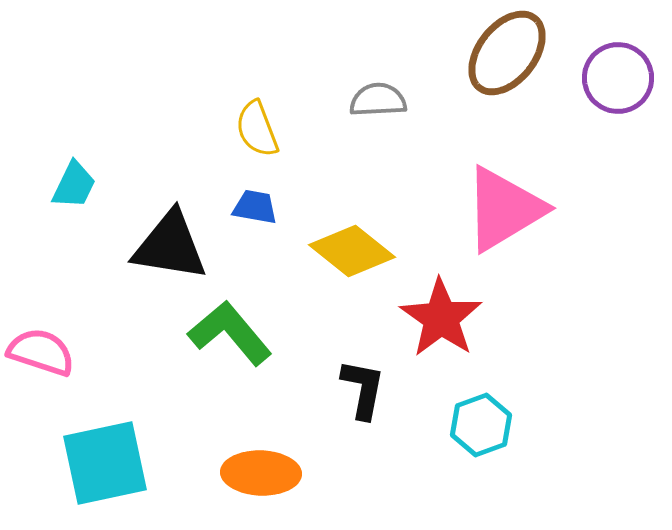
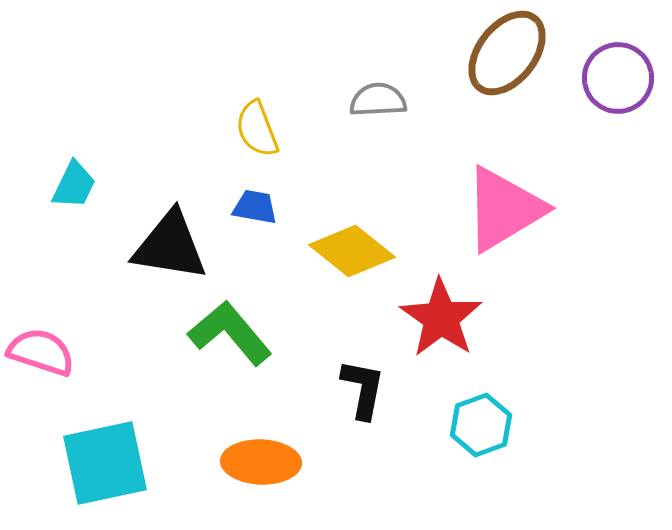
orange ellipse: moved 11 px up
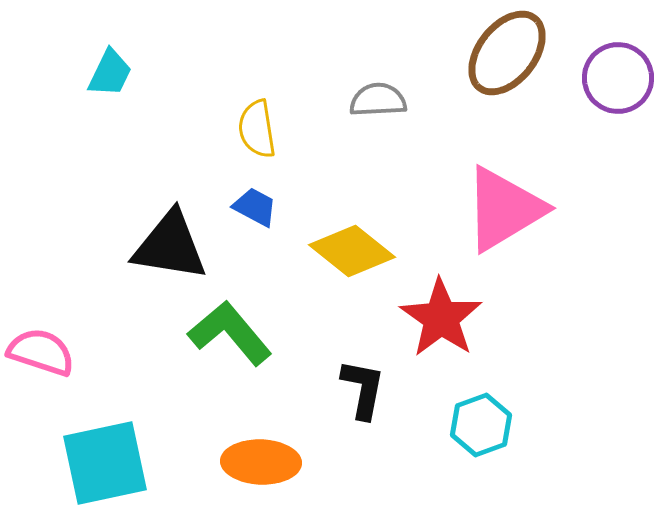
yellow semicircle: rotated 12 degrees clockwise
cyan trapezoid: moved 36 px right, 112 px up
blue trapezoid: rotated 18 degrees clockwise
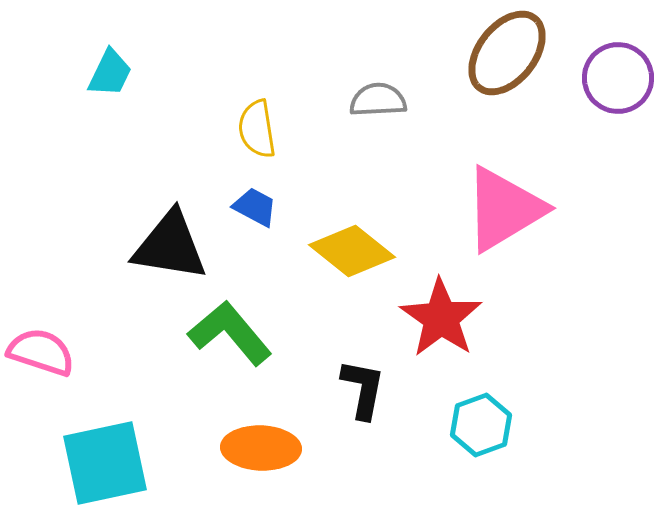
orange ellipse: moved 14 px up
